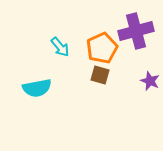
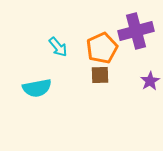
cyan arrow: moved 2 px left
brown square: rotated 18 degrees counterclockwise
purple star: rotated 18 degrees clockwise
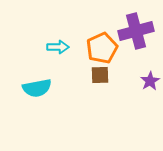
cyan arrow: rotated 50 degrees counterclockwise
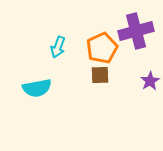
cyan arrow: rotated 110 degrees clockwise
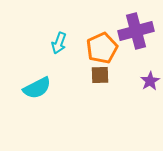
cyan arrow: moved 1 px right, 4 px up
cyan semicircle: rotated 16 degrees counterclockwise
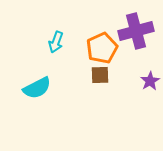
cyan arrow: moved 3 px left, 1 px up
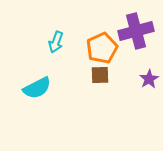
purple star: moved 1 px left, 2 px up
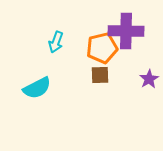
purple cross: moved 10 px left; rotated 16 degrees clockwise
orange pentagon: rotated 12 degrees clockwise
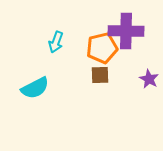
purple star: rotated 12 degrees counterclockwise
cyan semicircle: moved 2 px left
